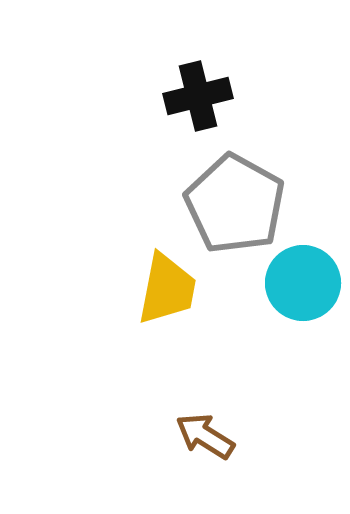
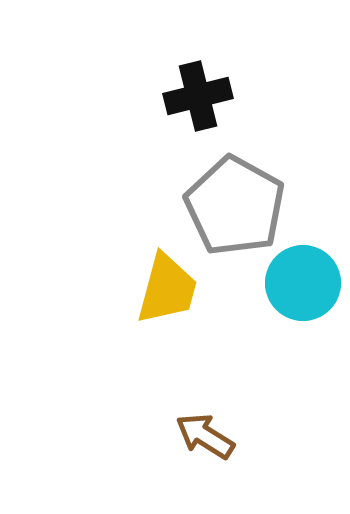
gray pentagon: moved 2 px down
yellow trapezoid: rotated 4 degrees clockwise
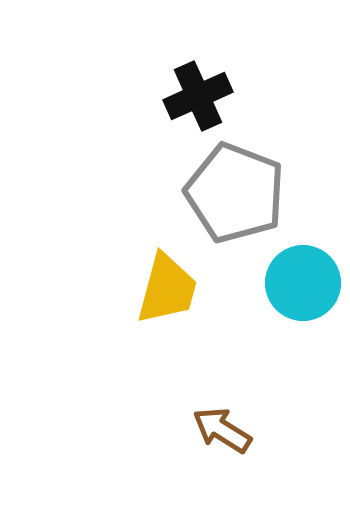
black cross: rotated 10 degrees counterclockwise
gray pentagon: moved 13 px up; rotated 8 degrees counterclockwise
brown arrow: moved 17 px right, 6 px up
